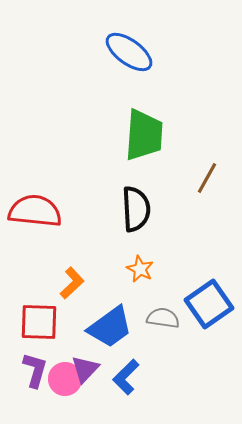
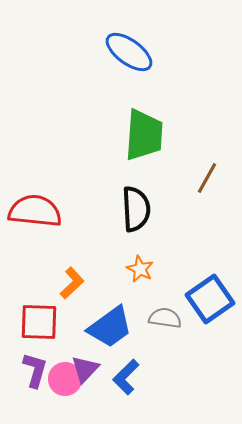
blue square: moved 1 px right, 5 px up
gray semicircle: moved 2 px right
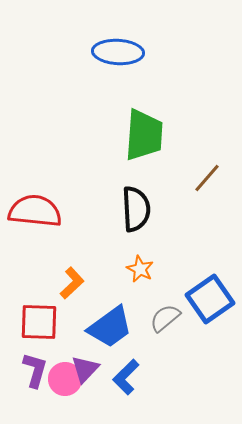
blue ellipse: moved 11 px left; rotated 33 degrees counterclockwise
brown line: rotated 12 degrees clockwise
gray semicircle: rotated 48 degrees counterclockwise
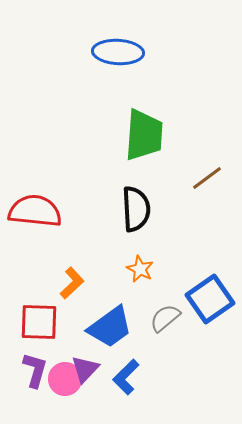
brown line: rotated 12 degrees clockwise
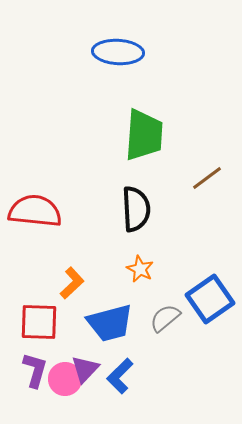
blue trapezoid: moved 4 px up; rotated 21 degrees clockwise
blue L-shape: moved 6 px left, 1 px up
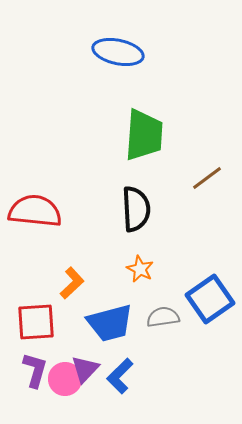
blue ellipse: rotated 9 degrees clockwise
gray semicircle: moved 2 px left, 1 px up; rotated 32 degrees clockwise
red square: moved 3 px left; rotated 6 degrees counterclockwise
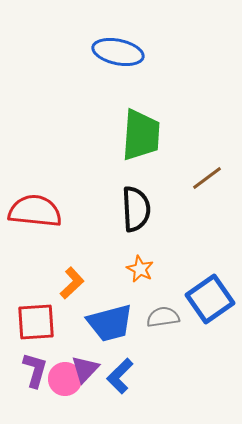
green trapezoid: moved 3 px left
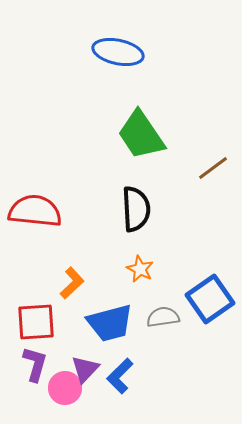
green trapezoid: rotated 142 degrees clockwise
brown line: moved 6 px right, 10 px up
purple L-shape: moved 6 px up
pink circle: moved 9 px down
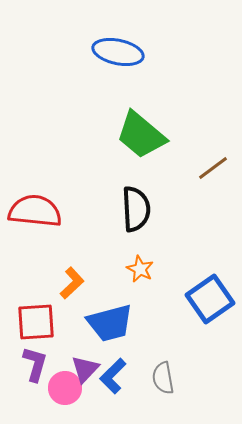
green trapezoid: rotated 16 degrees counterclockwise
gray semicircle: moved 61 px down; rotated 92 degrees counterclockwise
blue L-shape: moved 7 px left
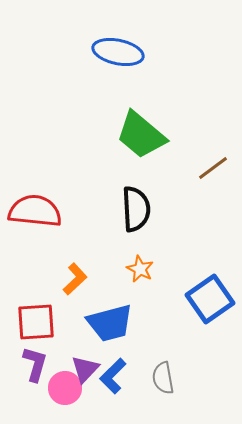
orange L-shape: moved 3 px right, 4 px up
